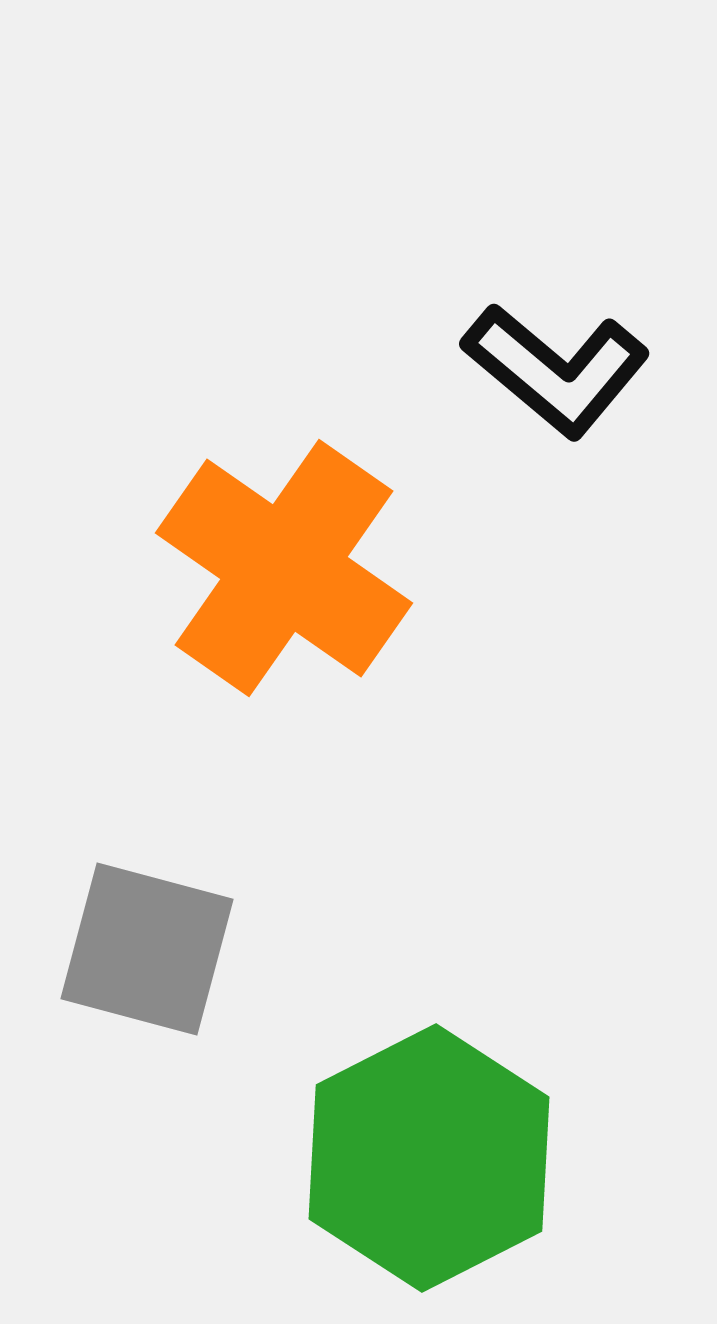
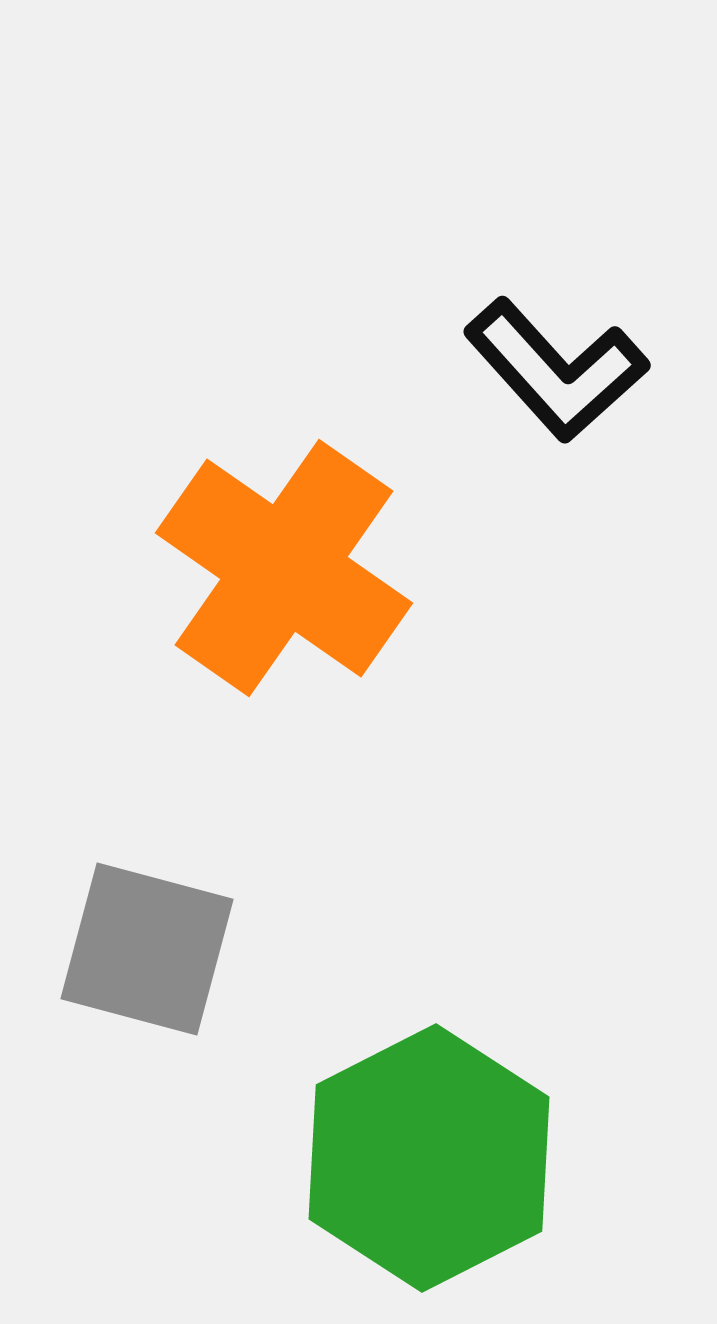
black L-shape: rotated 8 degrees clockwise
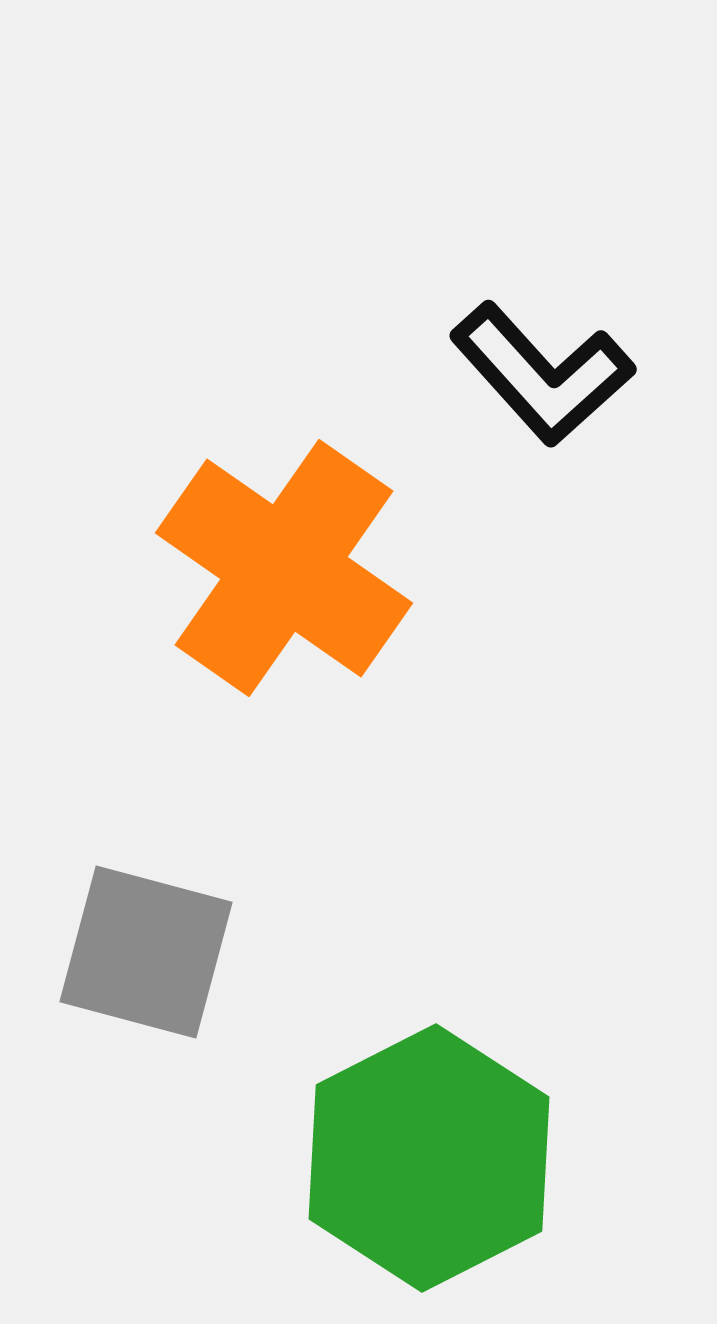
black L-shape: moved 14 px left, 4 px down
gray square: moved 1 px left, 3 px down
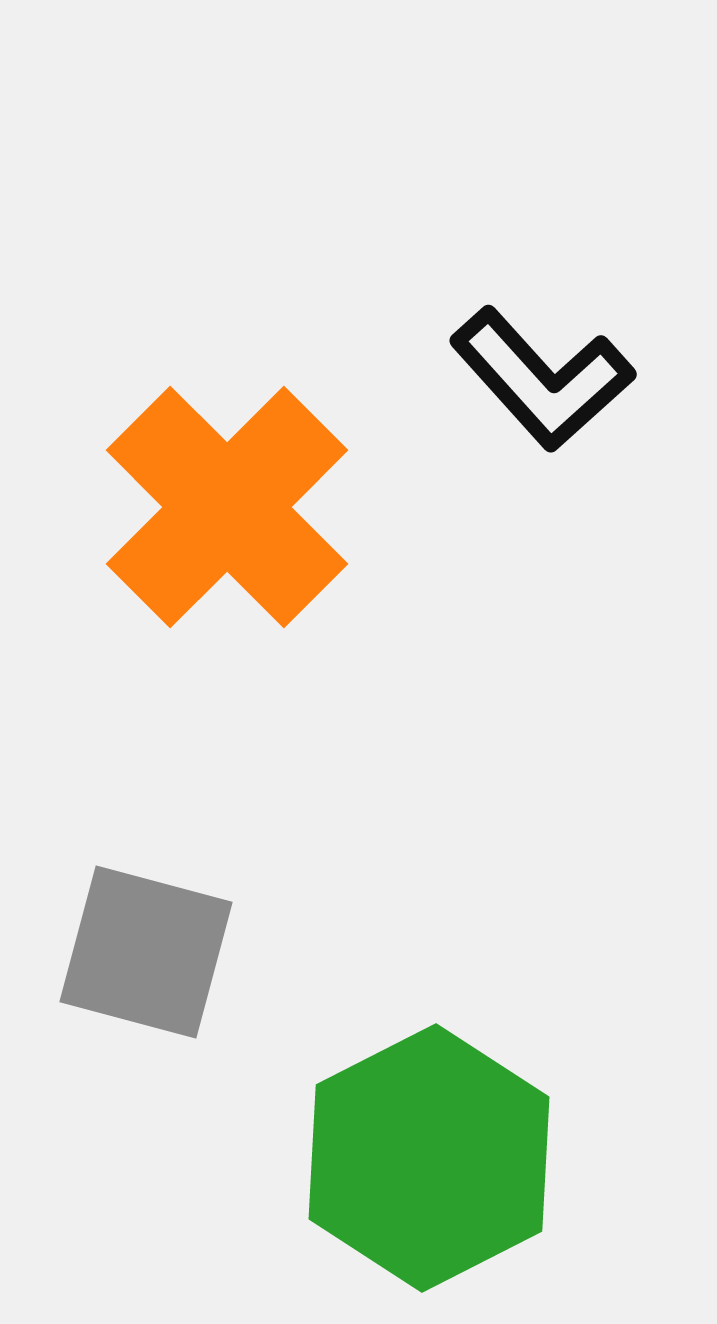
black L-shape: moved 5 px down
orange cross: moved 57 px left, 61 px up; rotated 10 degrees clockwise
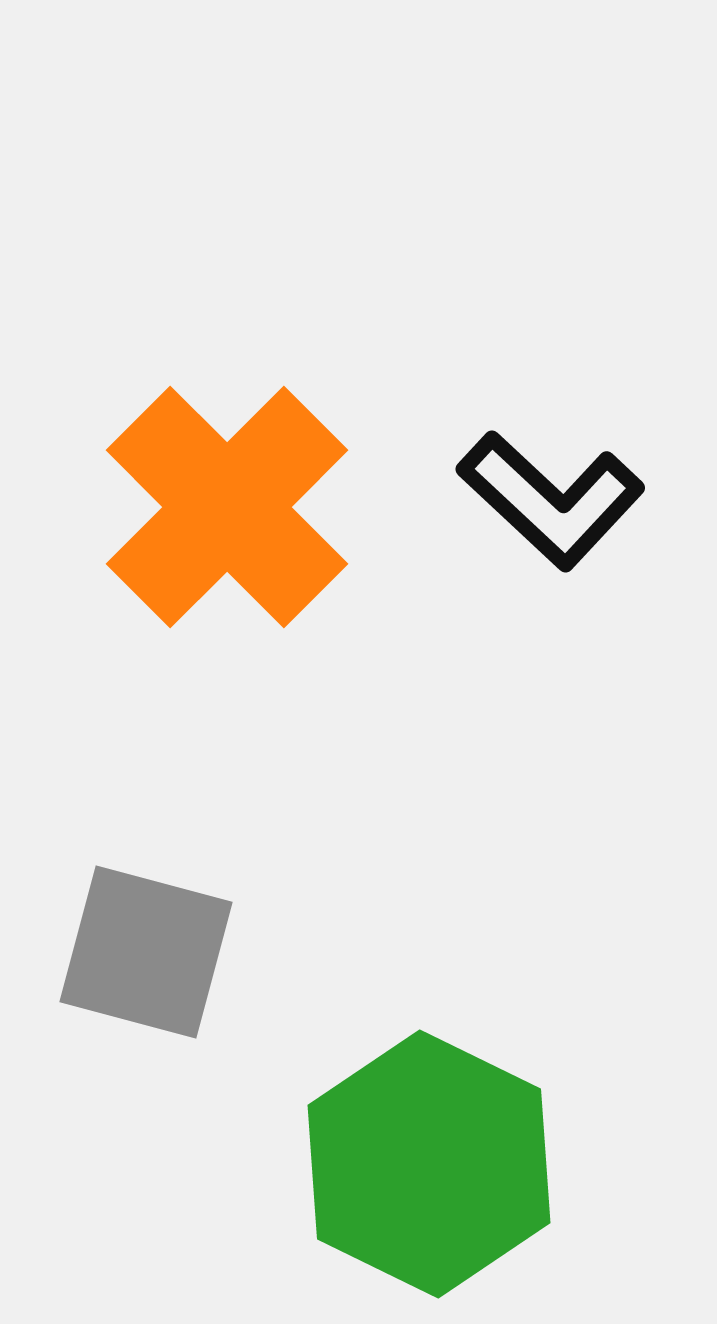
black L-shape: moved 9 px right, 121 px down; rotated 5 degrees counterclockwise
green hexagon: moved 6 px down; rotated 7 degrees counterclockwise
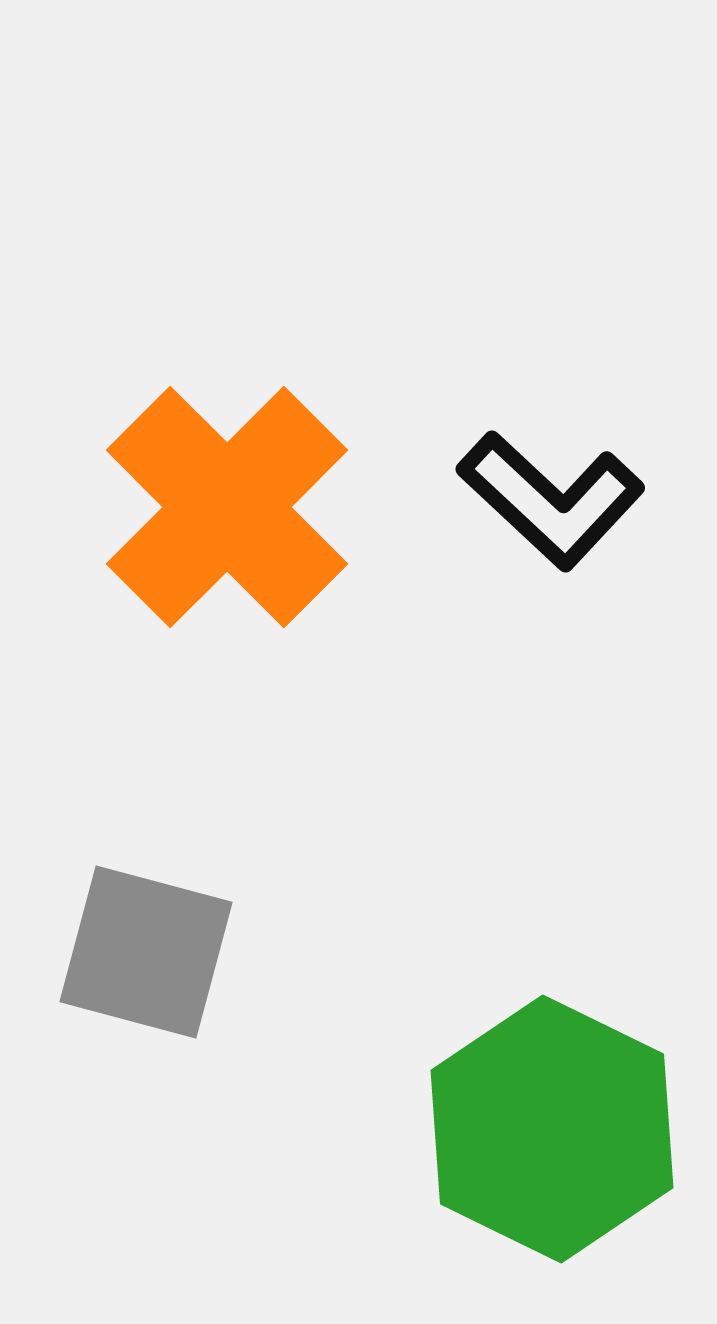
green hexagon: moved 123 px right, 35 px up
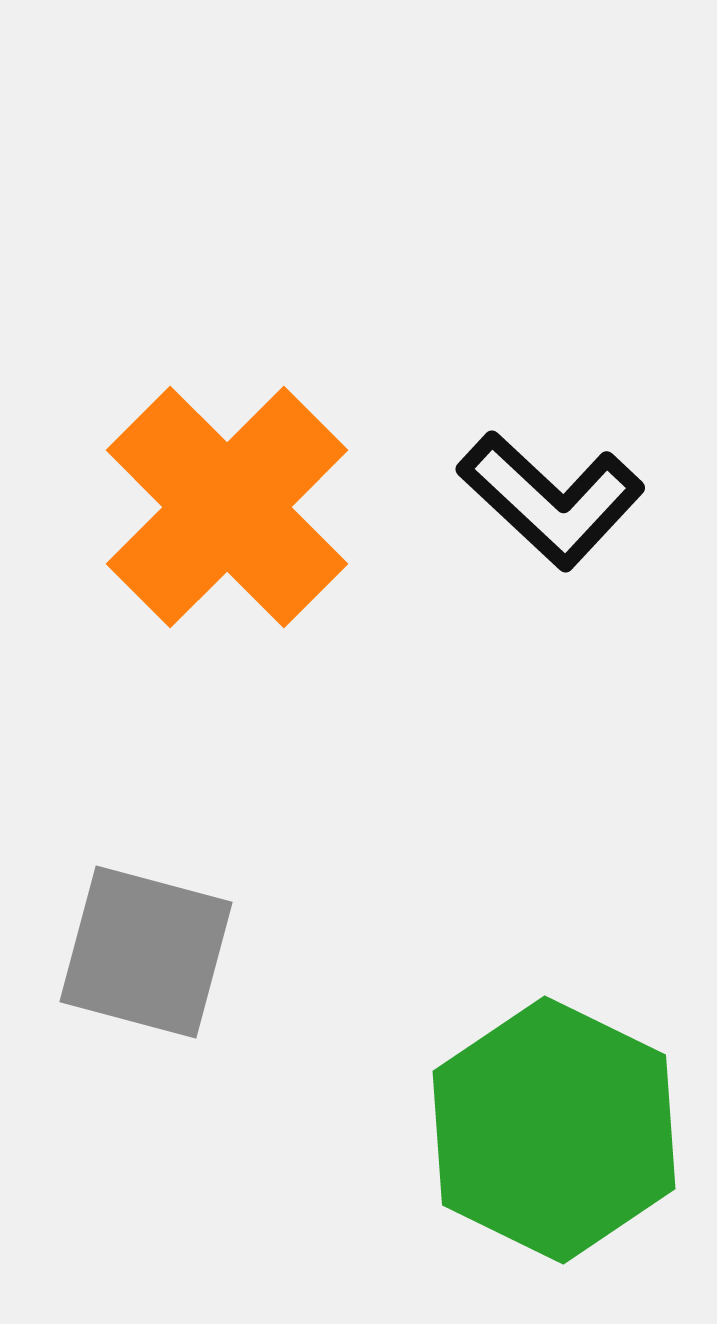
green hexagon: moved 2 px right, 1 px down
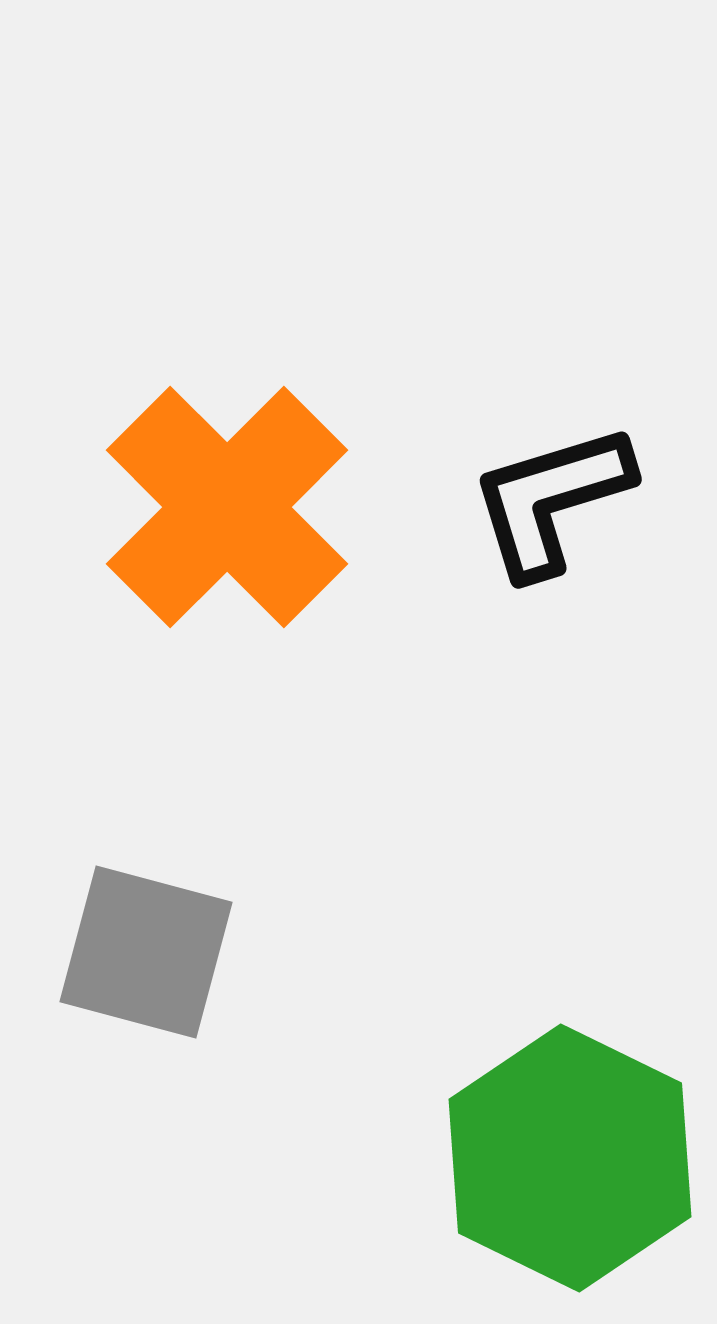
black L-shape: rotated 120 degrees clockwise
green hexagon: moved 16 px right, 28 px down
